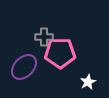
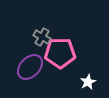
gray cross: moved 2 px left; rotated 30 degrees clockwise
purple ellipse: moved 6 px right
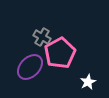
pink pentagon: rotated 28 degrees counterclockwise
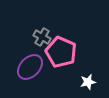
pink pentagon: moved 1 px right, 1 px up; rotated 20 degrees counterclockwise
white star: rotated 14 degrees clockwise
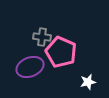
gray cross: rotated 24 degrees counterclockwise
purple ellipse: rotated 24 degrees clockwise
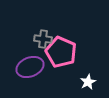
gray cross: moved 1 px right, 2 px down
white star: rotated 14 degrees counterclockwise
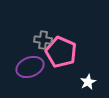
gray cross: moved 1 px down
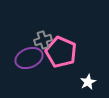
gray cross: rotated 24 degrees counterclockwise
purple ellipse: moved 1 px left, 9 px up
